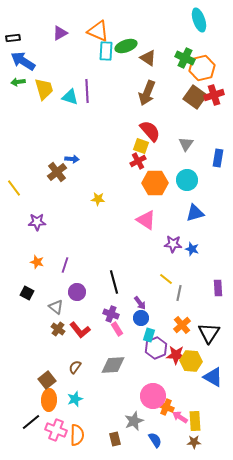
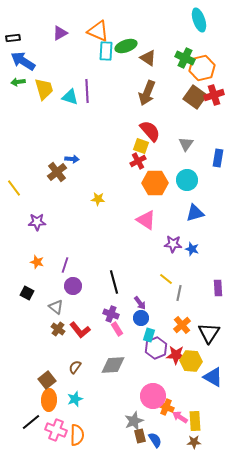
purple circle at (77, 292): moved 4 px left, 6 px up
brown rectangle at (115, 439): moved 25 px right, 3 px up
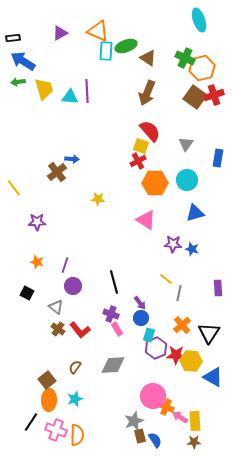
cyan triangle at (70, 97): rotated 12 degrees counterclockwise
black line at (31, 422): rotated 18 degrees counterclockwise
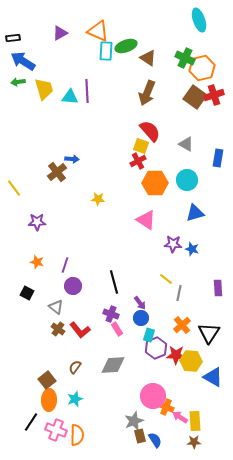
gray triangle at (186, 144): rotated 35 degrees counterclockwise
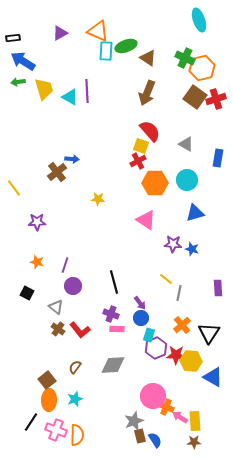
red cross at (214, 95): moved 2 px right, 4 px down
cyan triangle at (70, 97): rotated 24 degrees clockwise
pink rectangle at (117, 329): rotated 56 degrees counterclockwise
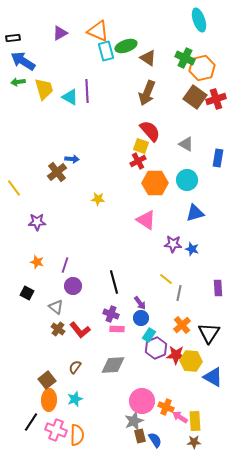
cyan rectangle at (106, 51): rotated 18 degrees counterclockwise
cyan rectangle at (149, 335): rotated 16 degrees clockwise
pink circle at (153, 396): moved 11 px left, 5 px down
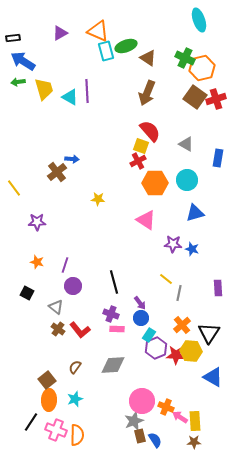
yellow hexagon at (191, 361): moved 10 px up
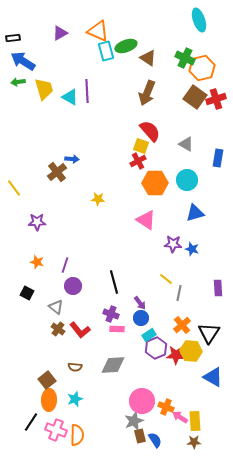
cyan rectangle at (149, 335): rotated 24 degrees clockwise
brown semicircle at (75, 367): rotated 120 degrees counterclockwise
